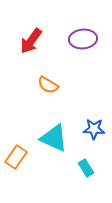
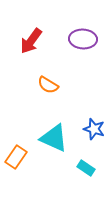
purple ellipse: rotated 8 degrees clockwise
blue star: rotated 15 degrees clockwise
cyan rectangle: rotated 24 degrees counterclockwise
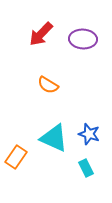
red arrow: moved 10 px right, 7 px up; rotated 8 degrees clockwise
blue star: moved 5 px left, 5 px down
cyan rectangle: rotated 30 degrees clockwise
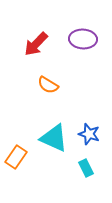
red arrow: moved 5 px left, 10 px down
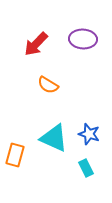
orange rectangle: moved 1 px left, 2 px up; rotated 20 degrees counterclockwise
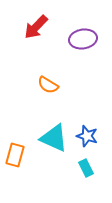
purple ellipse: rotated 12 degrees counterclockwise
red arrow: moved 17 px up
blue star: moved 2 px left, 2 px down
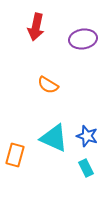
red arrow: rotated 32 degrees counterclockwise
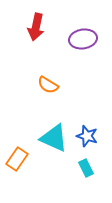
orange rectangle: moved 2 px right, 4 px down; rotated 20 degrees clockwise
